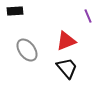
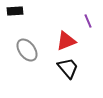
purple line: moved 5 px down
black trapezoid: moved 1 px right
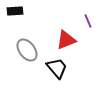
red triangle: moved 1 px up
black trapezoid: moved 11 px left
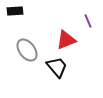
black trapezoid: moved 1 px up
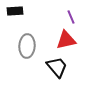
purple line: moved 17 px left, 4 px up
red triangle: rotated 10 degrees clockwise
gray ellipse: moved 4 px up; rotated 40 degrees clockwise
